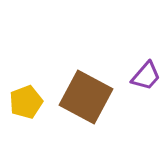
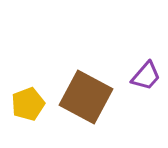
yellow pentagon: moved 2 px right, 2 px down
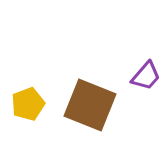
brown square: moved 4 px right, 8 px down; rotated 6 degrees counterclockwise
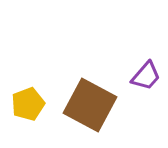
brown square: rotated 6 degrees clockwise
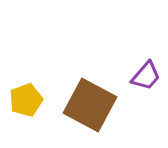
yellow pentagon: moved 2 px left, 4 px up
